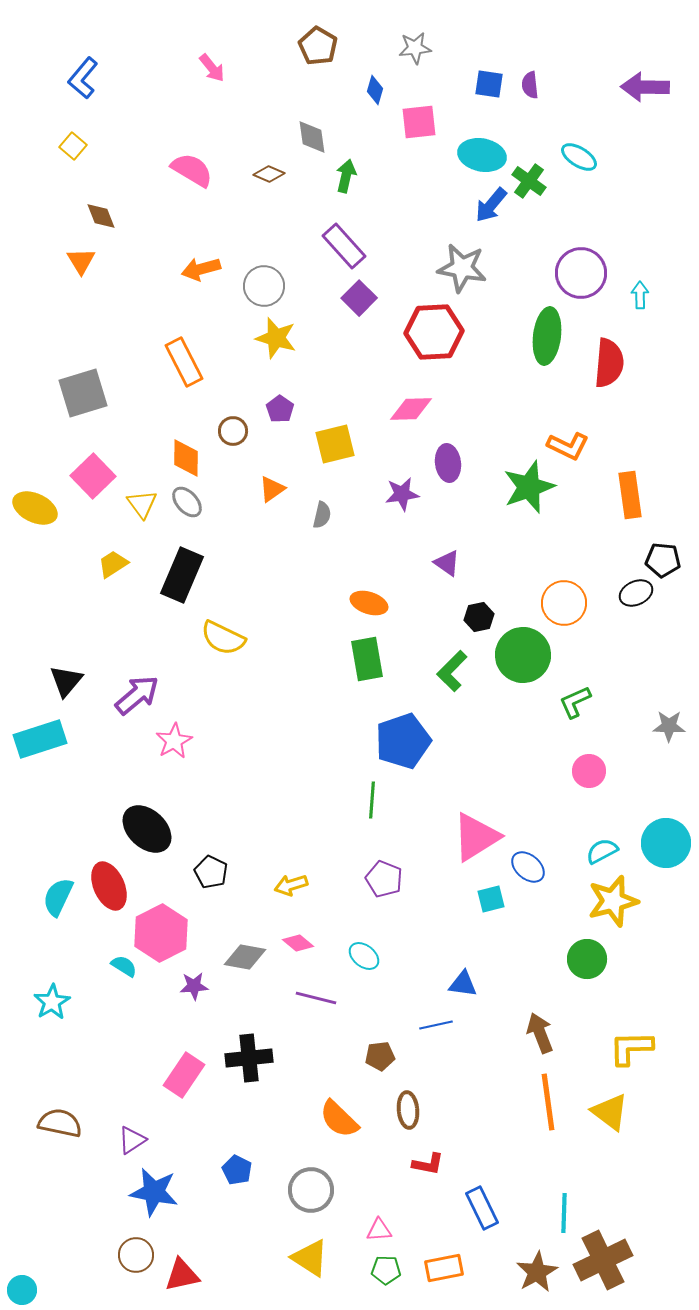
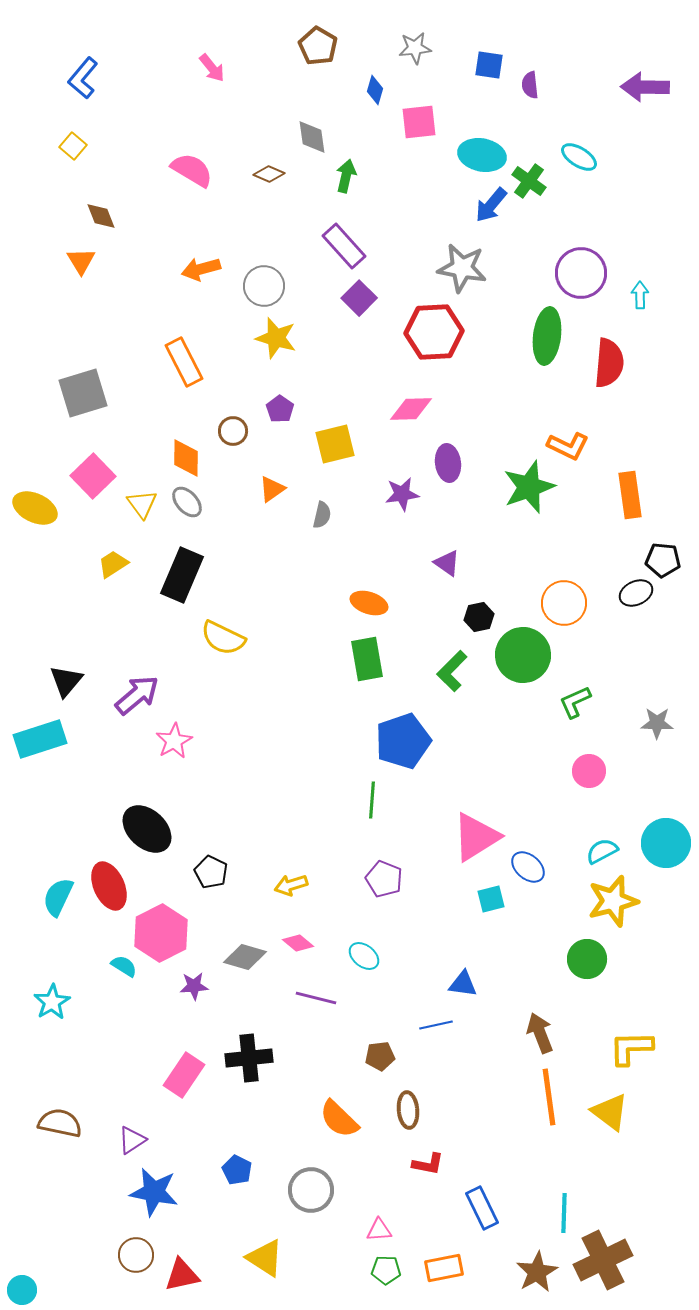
blue square at (489, 84): moved 19 px up
gray star at (669, 726): moved 12 px left, 3 px up
gray diamond at (245, 957): rotated 6 degrees clockwise
orange line at (548, 1102): moved 1 px right, 5 px up
yellow triangle at (310, 1258): moved 45 px left
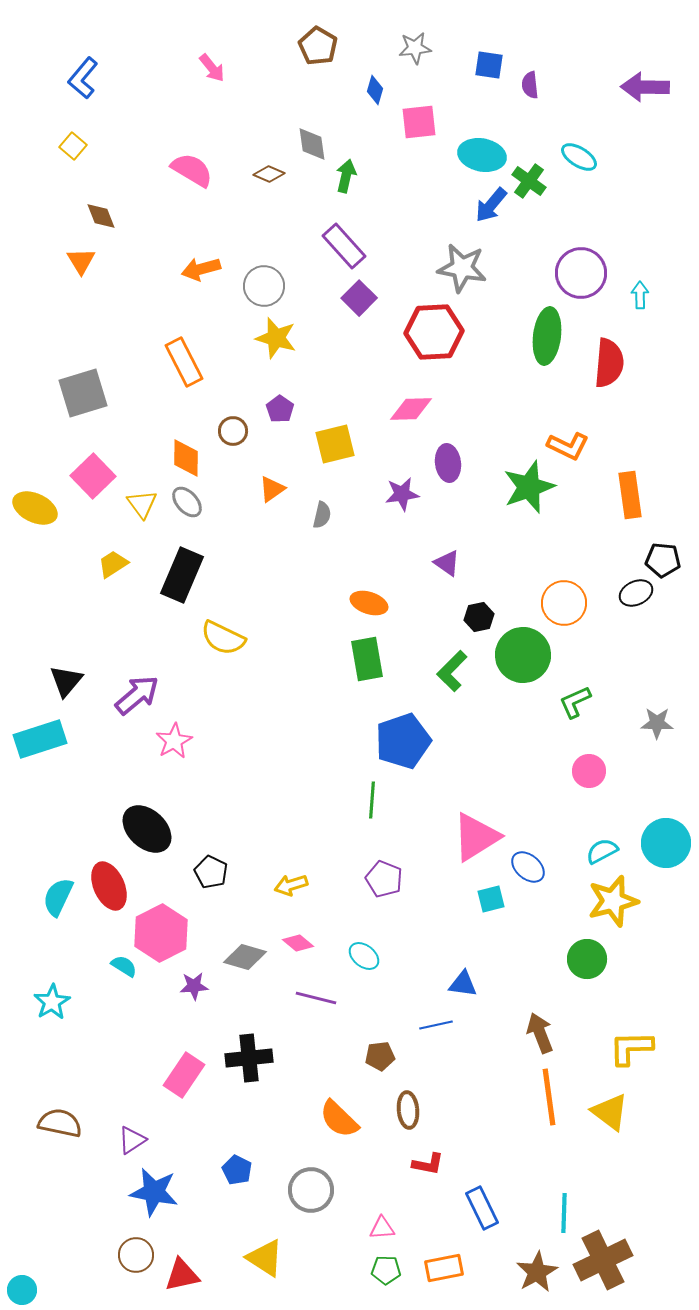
gray diamond at (312, 137): moved 7 px down
pink triangle at (379, 1230): moved 3 px right, 2 px up
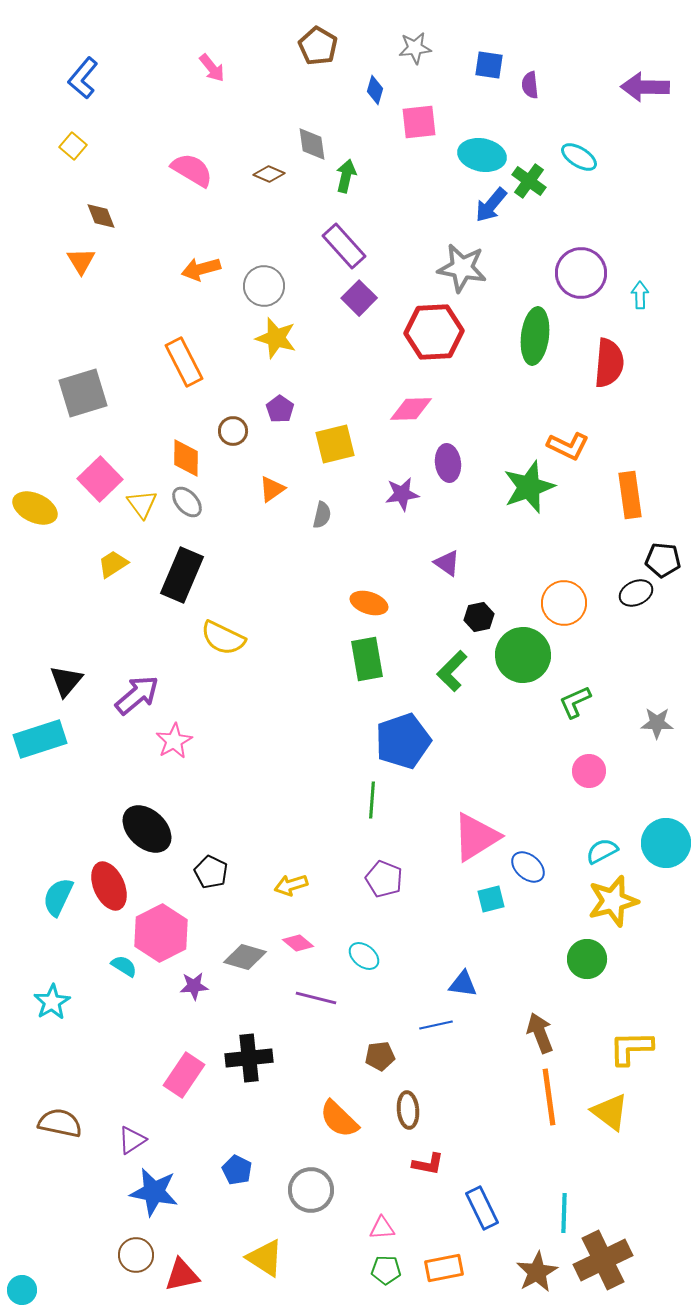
green ellipse at (547, 336): moved 12 px left
pink square at (93, 476): moved 7 px right, 3 px down
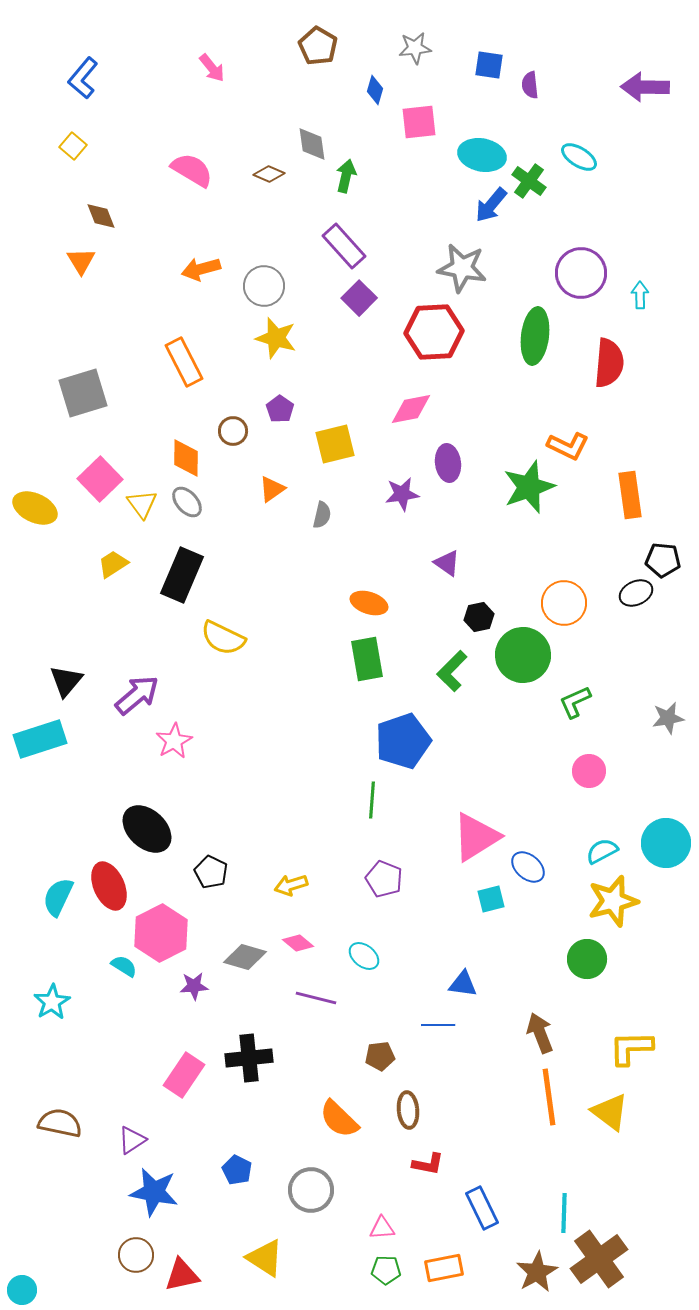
pink diamond at (411, 409): rotated 9 degrees counterclockwise
gray star at (657, 723): moved 11 px right, 5 px up; rotated 12 degrees counterclockwise
blue line at (436, 1025): moved 2 px right; rotated 12 degrees clockwise
brown cross at (603, 1260): moved 4 px left, 1 px up; rotated 10 degrees counterclockwise
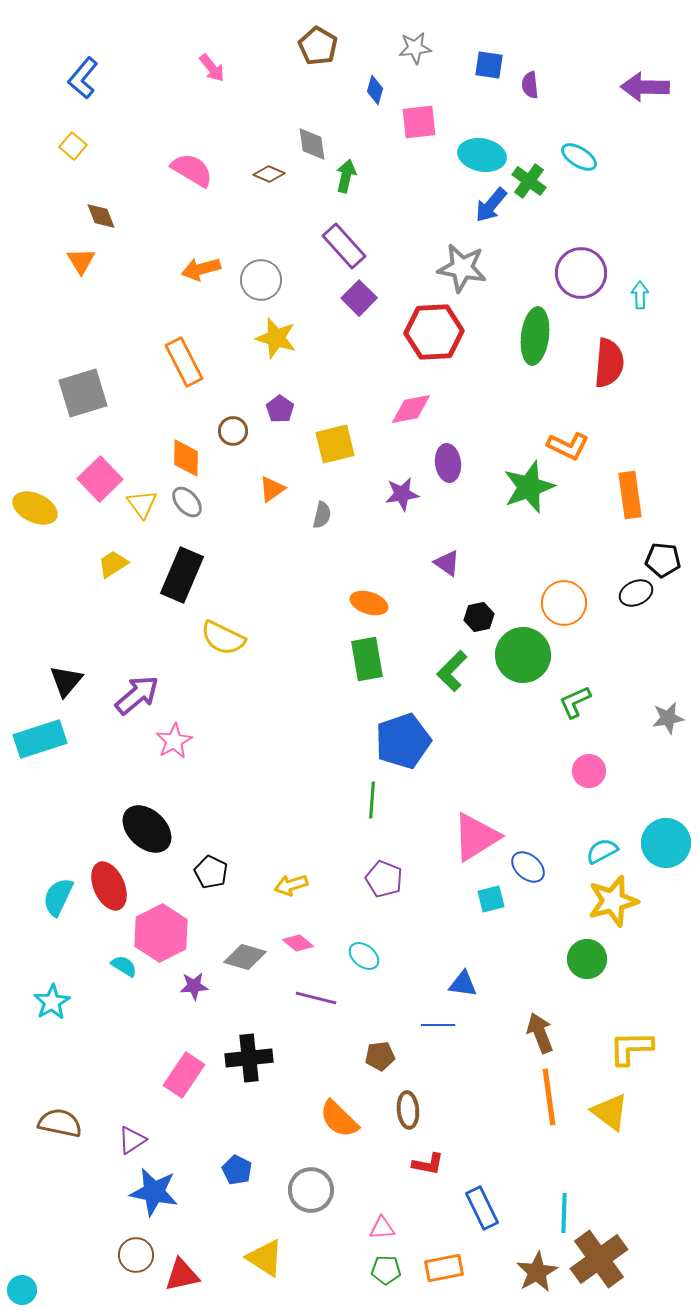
gray circle at (264, 286): moved 3 px left, 6 px up
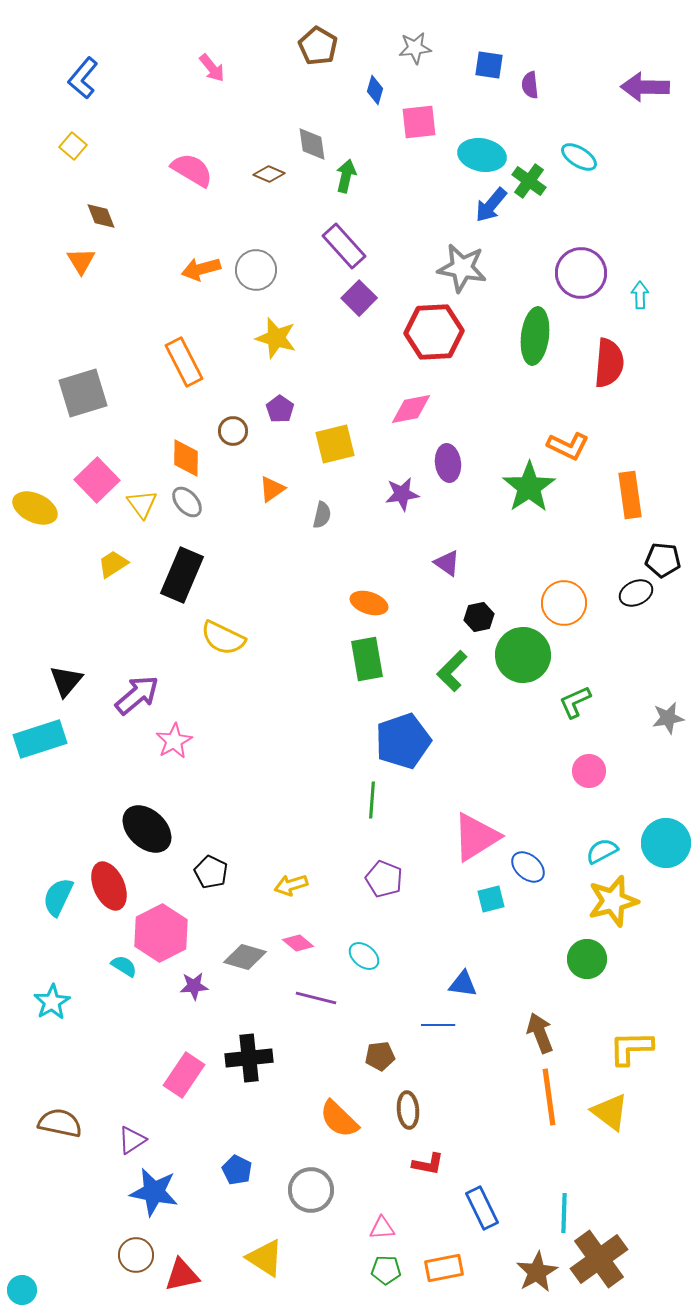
gray circle at (261, 280): moved 5 px left, 10 px up
pink square at (100, 479): moved 3 px left, 1 px down
green star at (529, 487): rotated 14 degrees counterclockwise
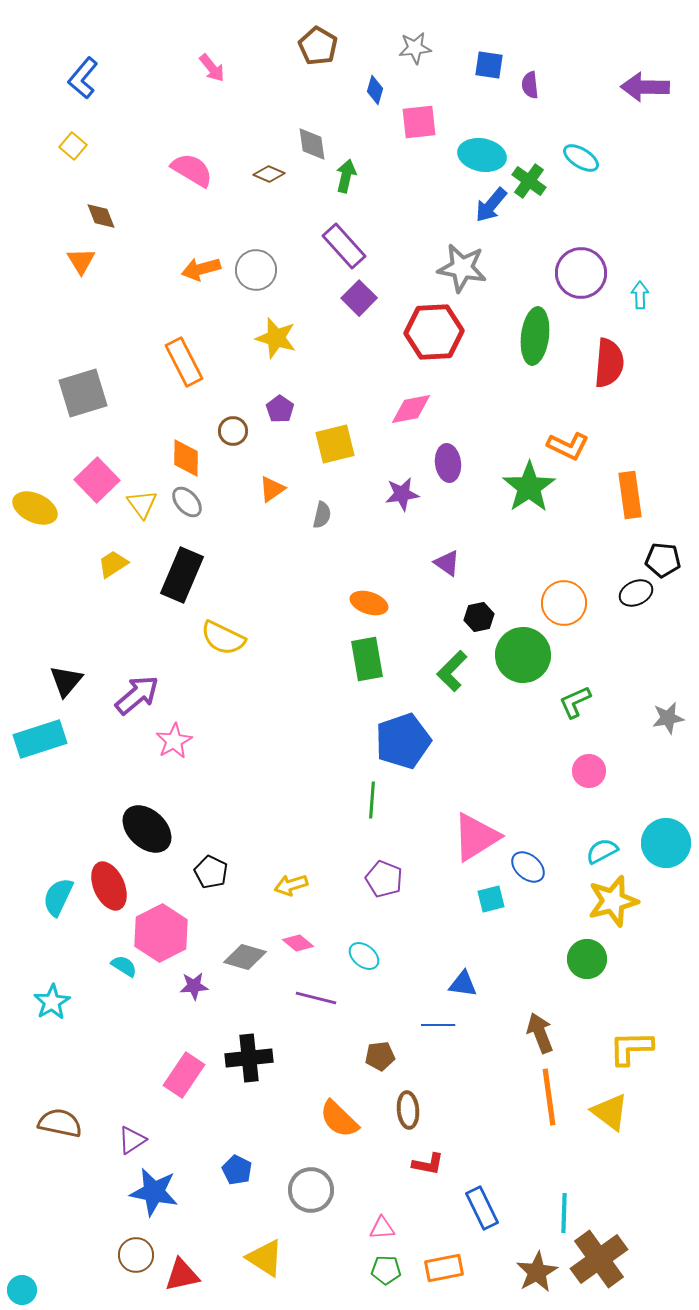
cyan ellipse at (579, 157): moved 2 px right, 1 px down
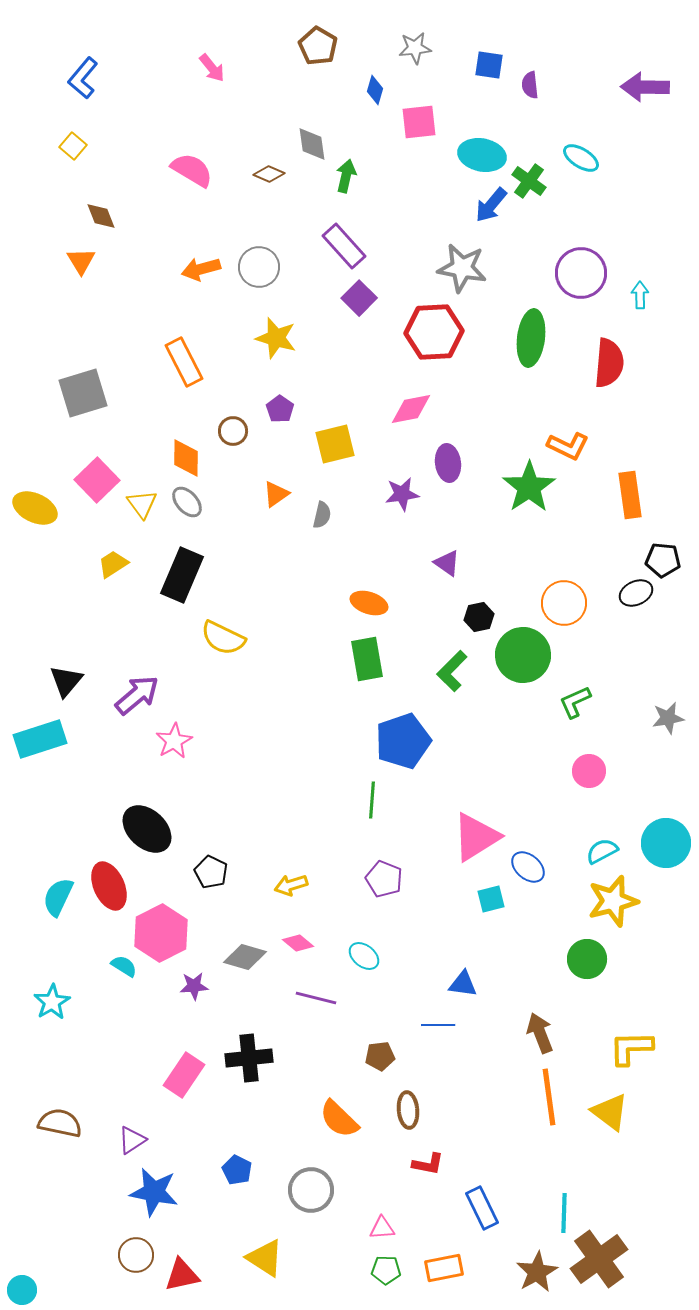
gray circle at (256, 270): moved 3 px right, 3 px up
green ellipse at (535, 336): moved 4 px left, 2 px down
orange triangle at (272, 489): moved 4 px right, 5 px down
